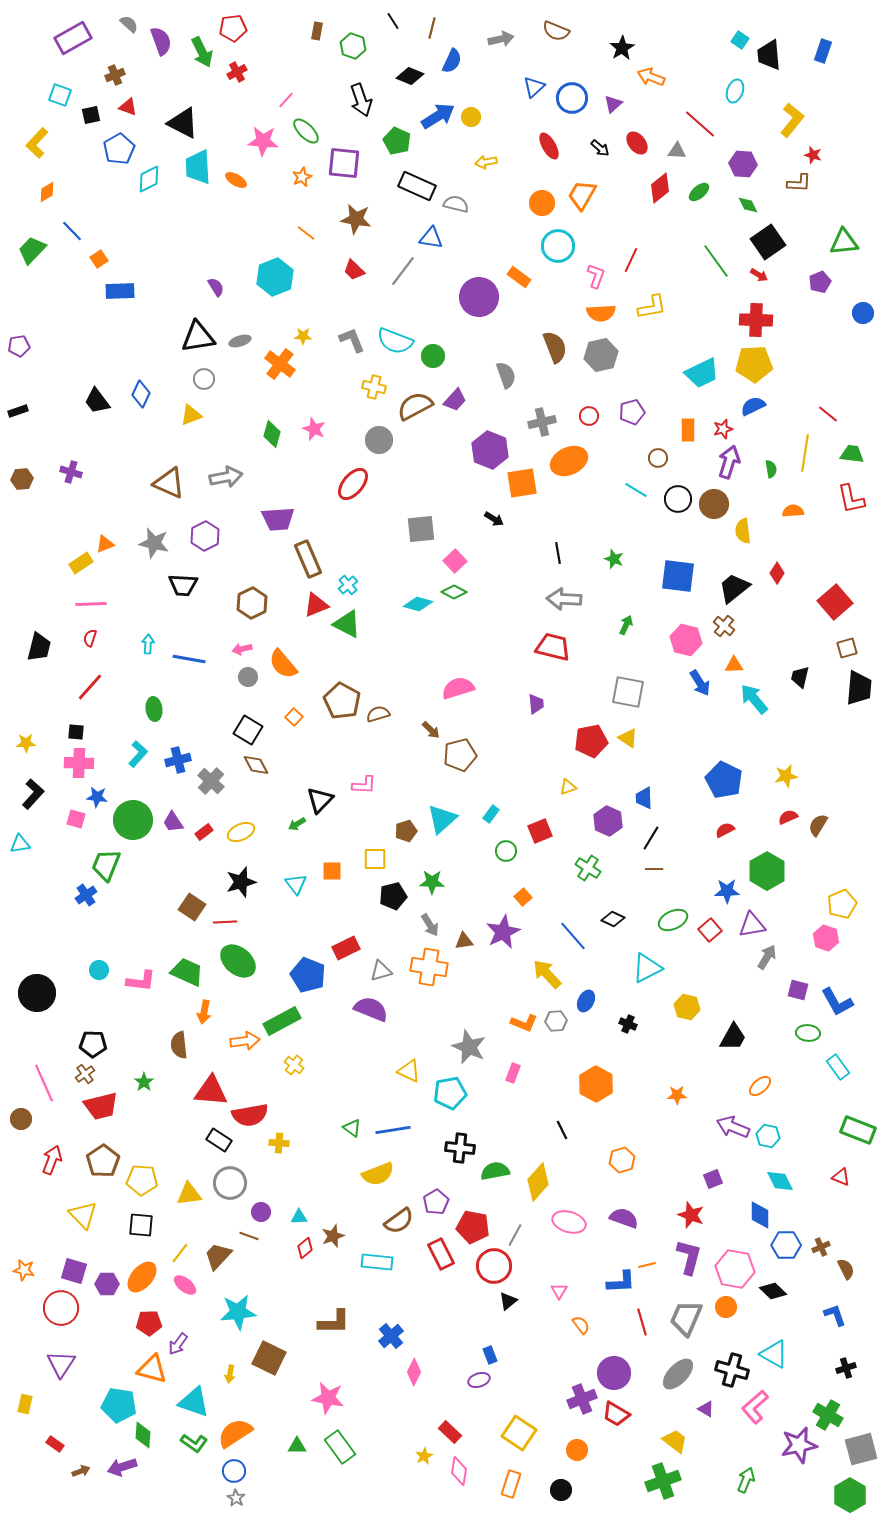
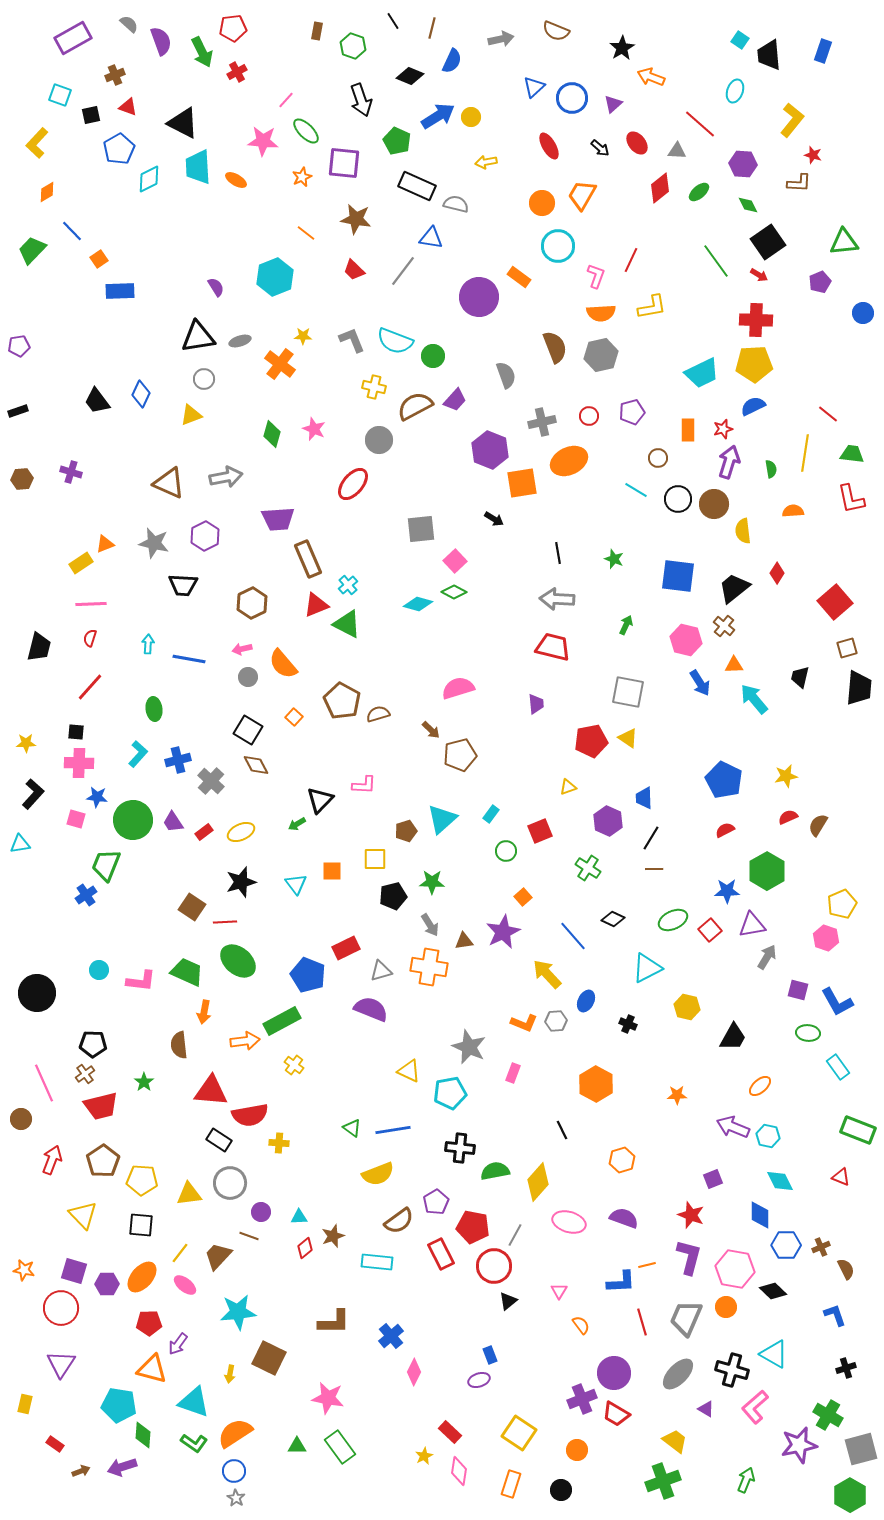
gray arrow at (564, 599): moved 7 px left
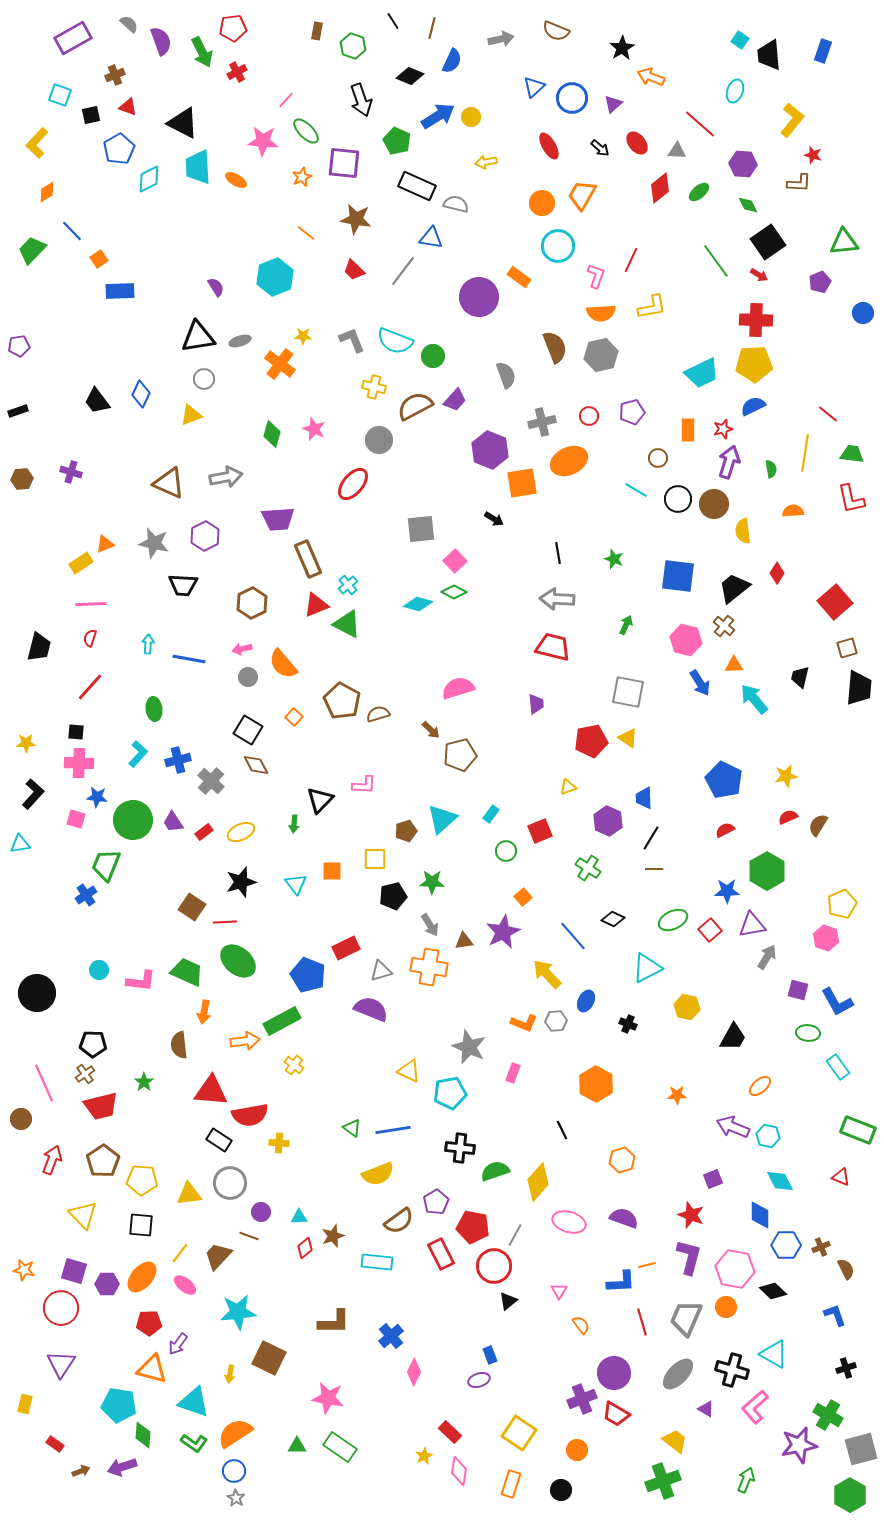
green arrow at (297, 824): moved 3 px left; rotated 54 degrees counterclockwise
green semicircle at (495, 1171): rotated 8 degrees counterclockwise
green rectangle at (340, 1447): rotated 20 degrees counterclockwise
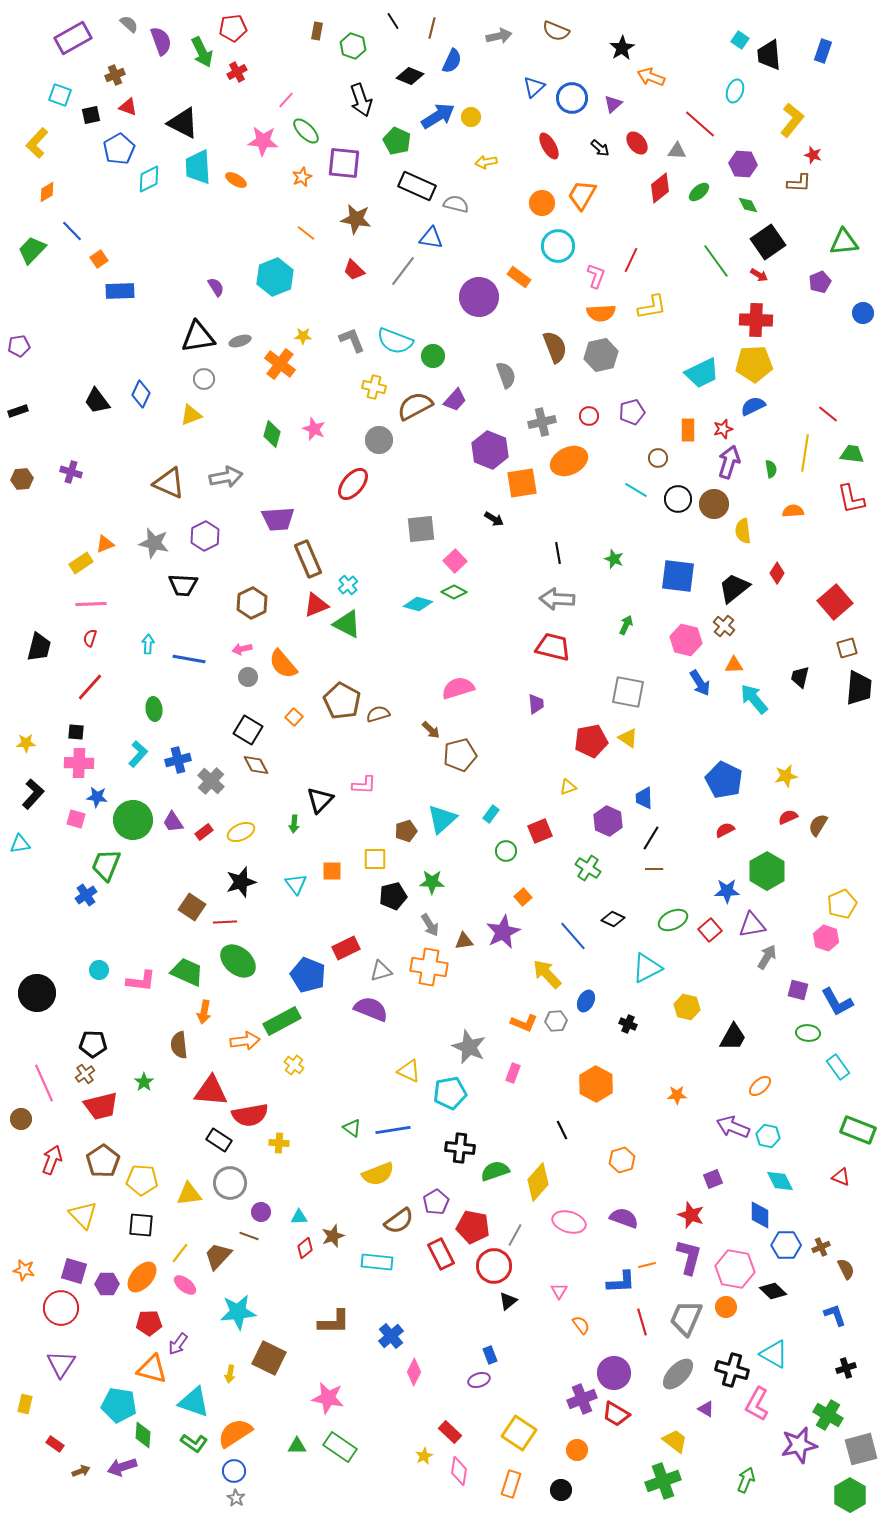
gray arrow at (501, 39): moved 2 px left, 3 px up
pink L-shape at (755, 1407): moved 2 px right, 3 px up; rotated 20 degrees counterclockwise
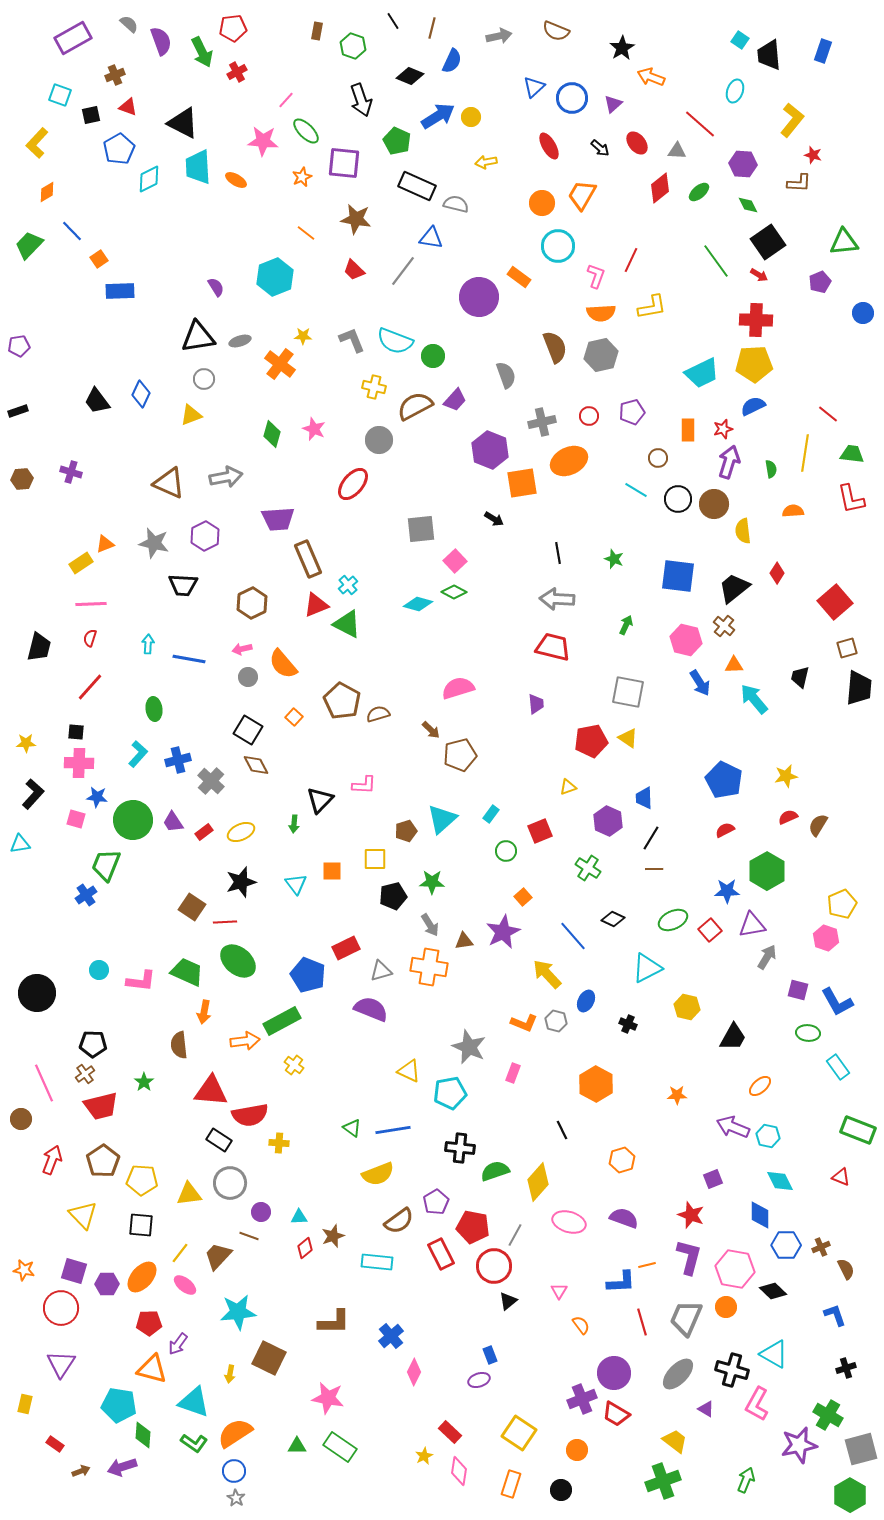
green trapezoid at (32, 250): moved 3 px left, 5 px up
gray hexagon at (556, 1021): rotated 20 degrees clockwise
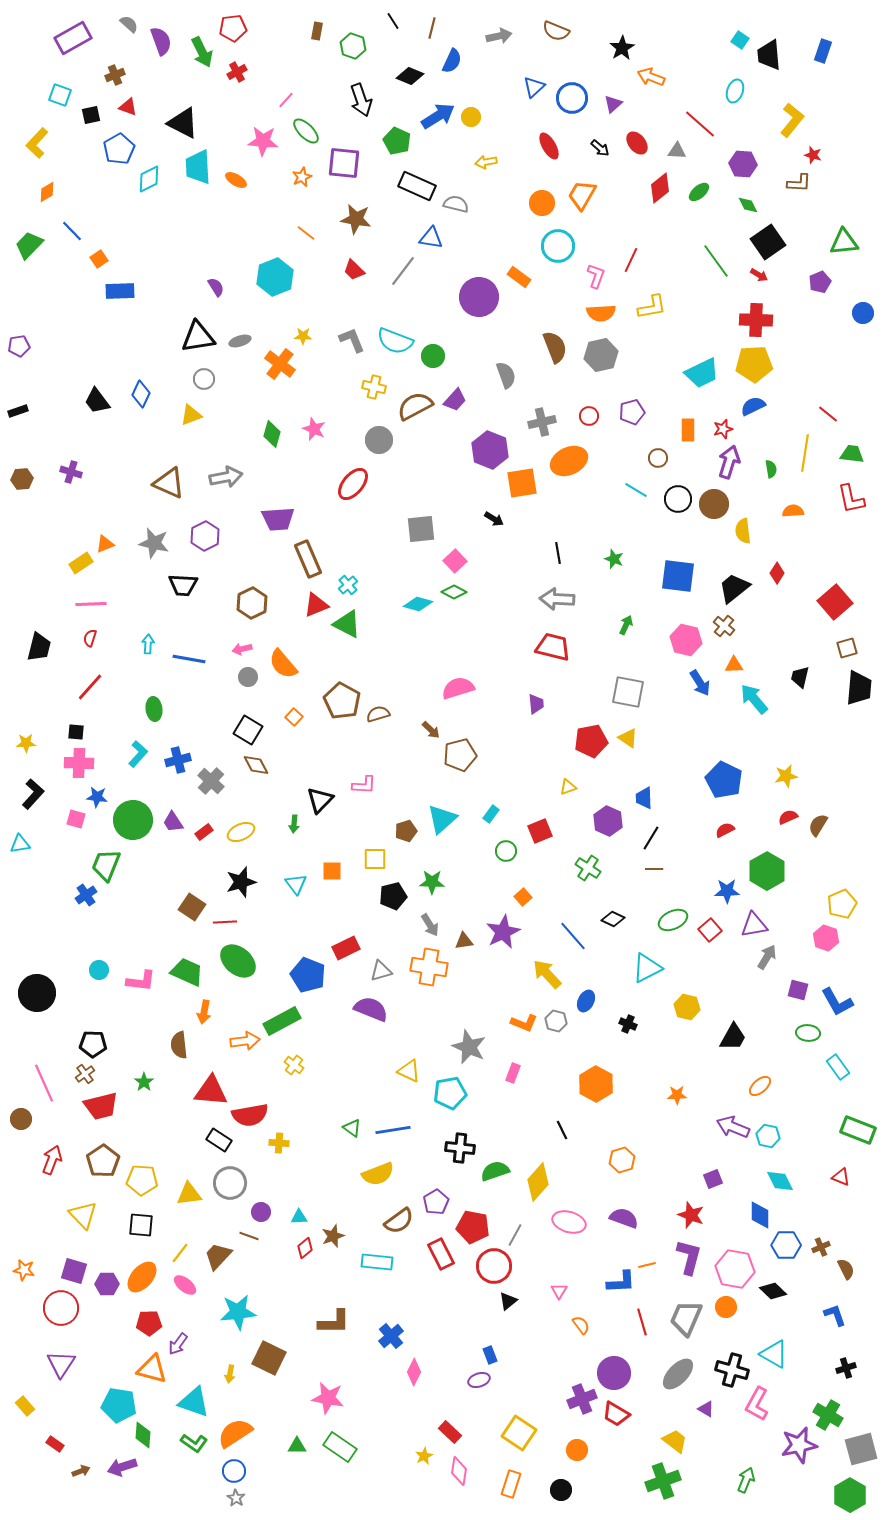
purple triangle at (752, 925): moved 2 px right
yellow rectangle at (25, 1404): moved 2 px down; rotated 54 degrees counterclockwise
